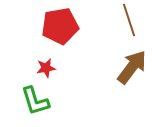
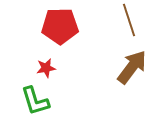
red pentagon: rotated 9 degrees clockwise
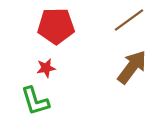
brown line: rotated 72 degrees clockwise
red pentagon: moved 4 px left
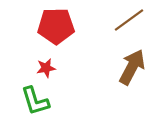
brown arrow: rotated 9 degrees counterclockwise
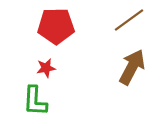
green L-shape: rotated 20 degrees clockwise
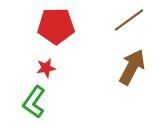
green L-shape: moved 1 px left, 1 px down; rotated 32 degrees clockwise
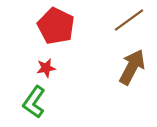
red pentagon: rotated 27 degrees clockwise
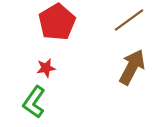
red pentagon: moved 1 px right, 4 px up; rotated 15 degrees clockwise
